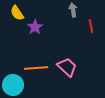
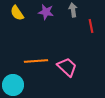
purple star: moved 11 px right, 15 px up; rotated 28 degrees counterclockwise
orange line: moved 7 px up
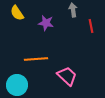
purple star: moved 11 px down
orange line: moved 2 px up
pink trapezoid: moved 9 px down
cyan circle: moved 4 px right
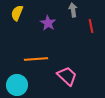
yellow semicircle: rotated 56 degrees clockwise
purple star: moved 2 px right; rotated 21 degrees clockwise
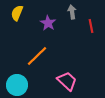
gray arrow: moved 1 px left, 2 px down
orange line: moved 1 px right, 3 px up; rotated 40 degrees counterclockwise
pink trapezoid: moved 5 px down
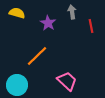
yellow semicircle: rotated 84 degrees clockwise
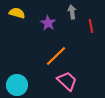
orange line: moved 19 px right
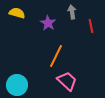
orange line: rotated 20 degrees counterclockwise
